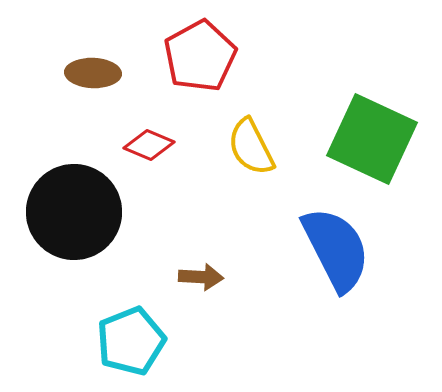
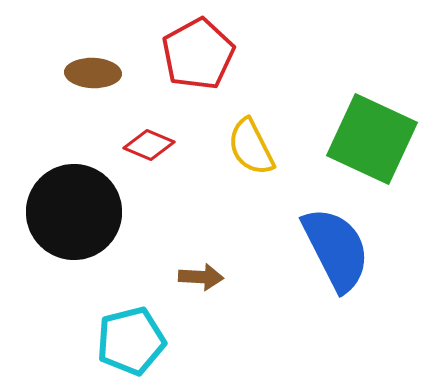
red pentagon: moved 2 px left, 2 px up
cyan pentagon: rotated 8 degrees clockwise
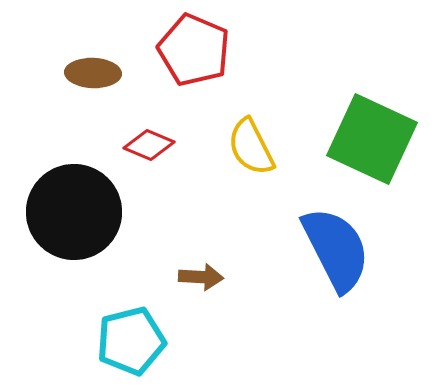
red pentagon: moved 4 px left, 4 px up; rotated 20 degrees counterclockwise
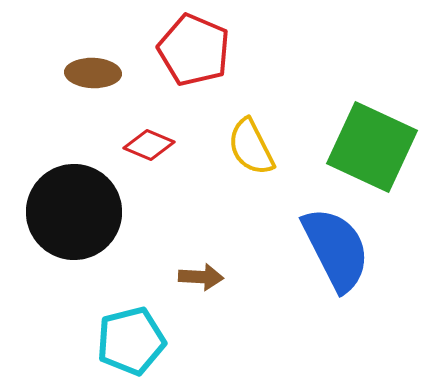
green square: moved 8 px down
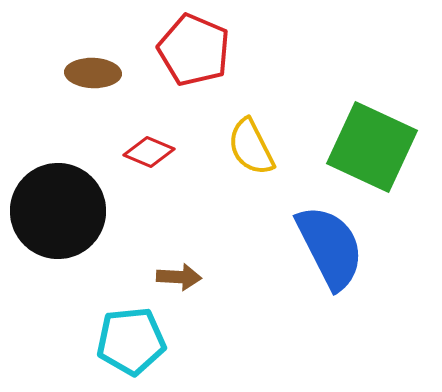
red diamond: moved 7 px down
black circle: moved 16 px left, 1 px up
blue semicircle: moved 6 px left, 2 px up
brown arrow: moved 22 px left
cyan pentagon: rotated 8 degrees clockwise
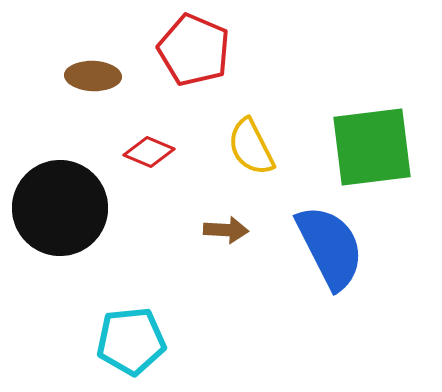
brown ellipse: moved 3 px down
green square: rotated 32 degrees counterclockwise
black circle: moved 2 px right, 3 px up
brown arrow: moved 47 px right, 47 px up
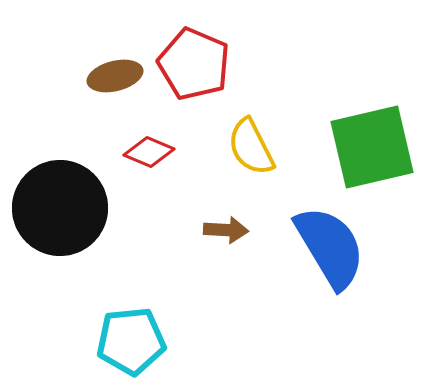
red pentagon: moved 14 px down
brown ellipse: moved 22 px right; rotated 16 degrees counterclockwise
green square: rotated 6 degrees counterclockwise
blue semicircle: rotated 4 degrees counterclockwise
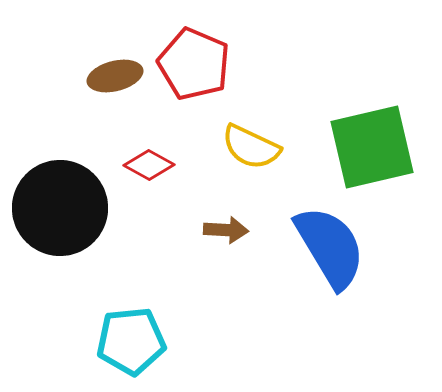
yellow semicircle: rotated 38 degrees counterclockwise
red diamond: moved 13 px down; rotated 6 degrees clockwise
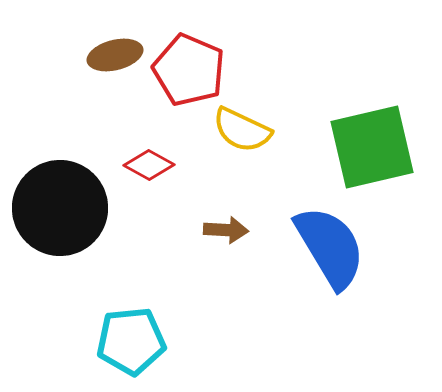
red pentagon: moved 5 px left, 6 px down
brown ellipse: moved 21 px up
yellow semicircle: moved 9 px left, 17 px up
